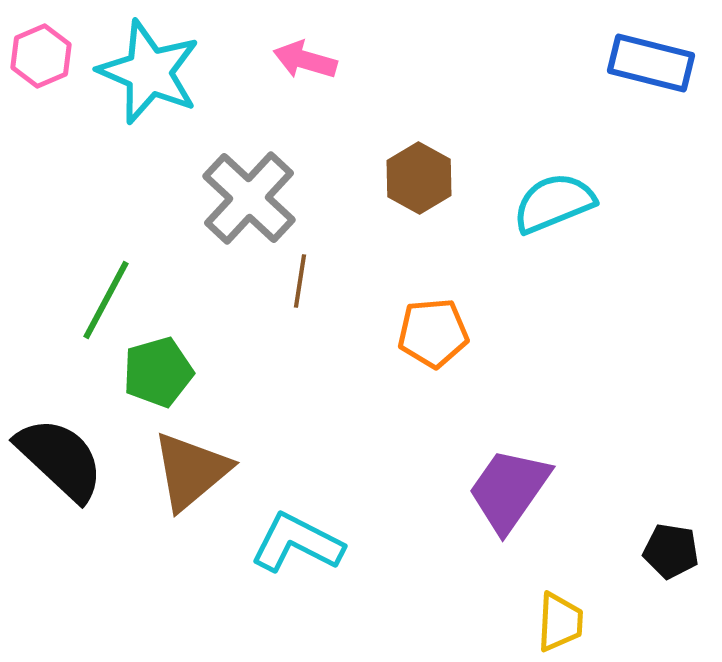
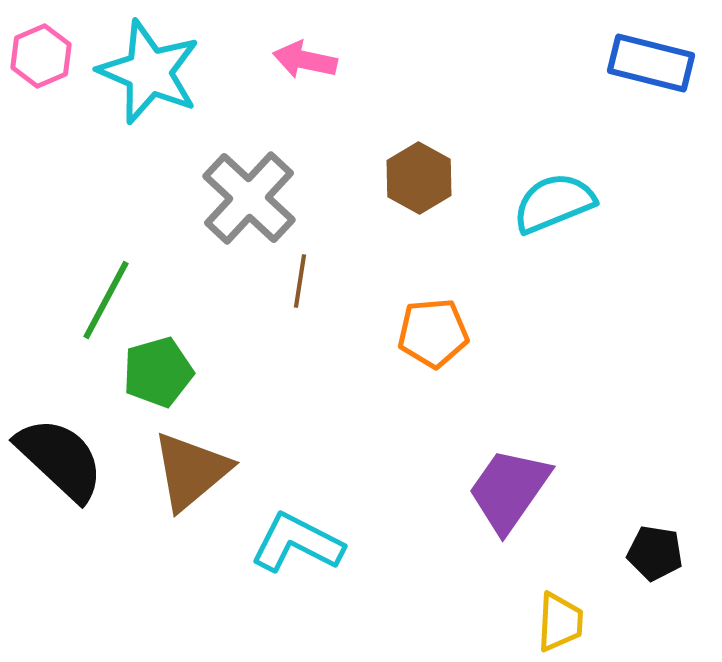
pink arrow: rotated 4 degrees counterclockwise
black pentagon: moved 16 px left, 2 px down
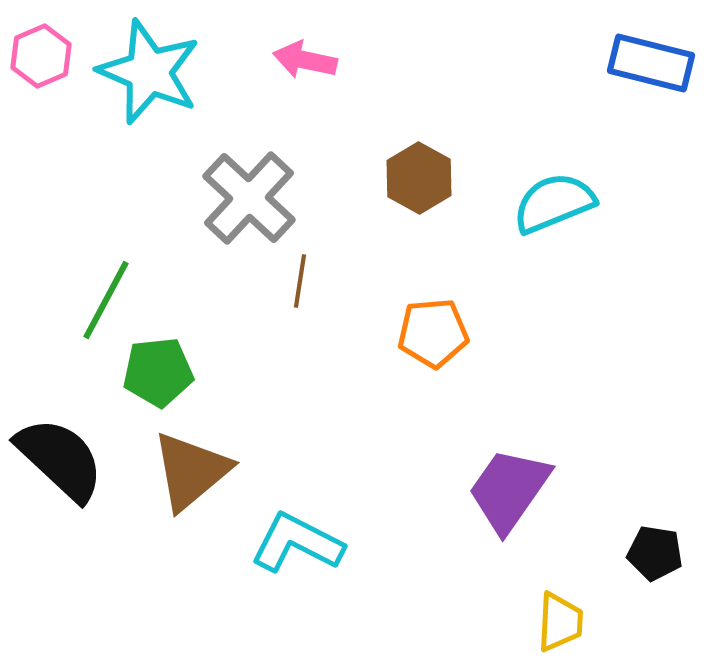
green pentagon: rotated 10 degrees clockwise
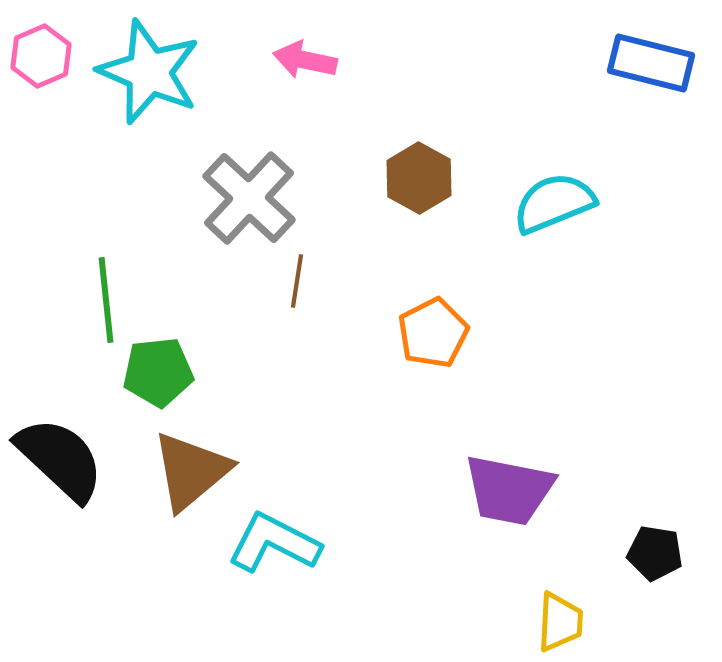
brown line: moved 3 px left
green line: rotated 34 degrees counterclockwise
orange pentagon: rotated 22 degrees counterclockwise
purple trapezoid: rotated 114 degrees counterclockwise
cyan L-shape: moved 23 px left
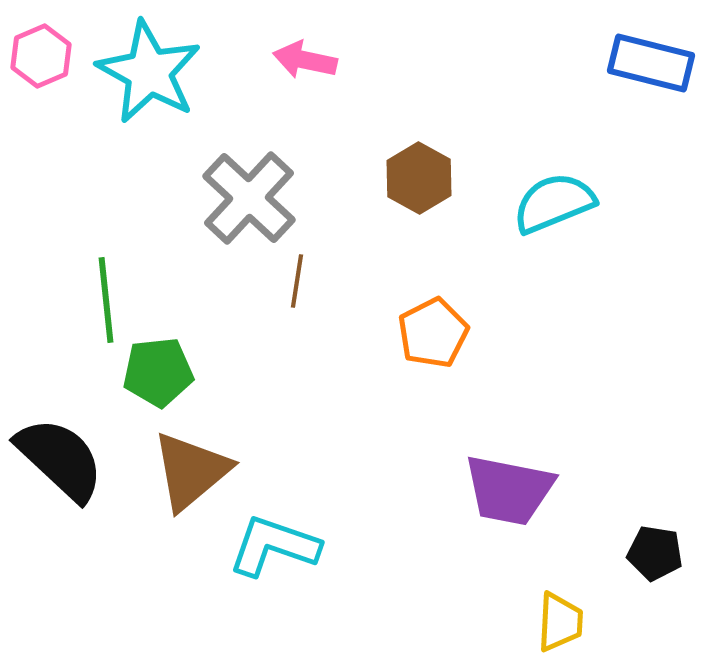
cyan star: rotated 6 degrees clockwise
cyan L-shape: moved 3 px down; rotated 8 degrees counterclockwise
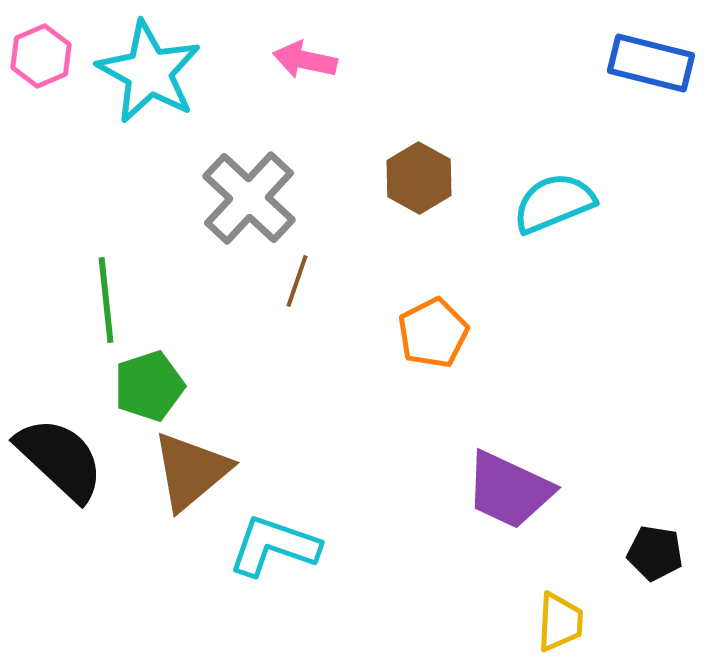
brown line: rotated 10 degrees clockwise
green pentagon: moved 9 px left, 14 px down; rotated 12 degrees counterclockwise
purple trapezoid: rotated 14 degrees clockwise
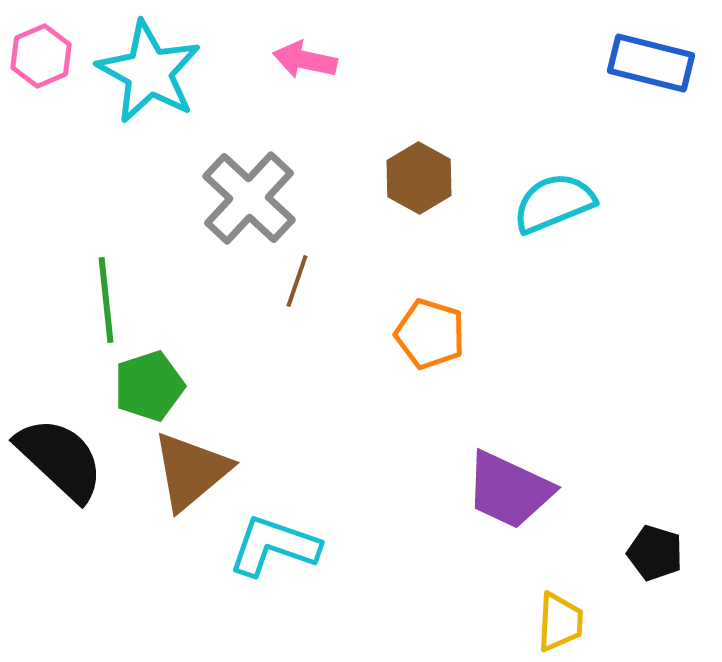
orange pentagon: moved 3 px left, 1 px down; rotated 28 degrees counterclockwise
black pentagon: rotated 8 degrees clockwise
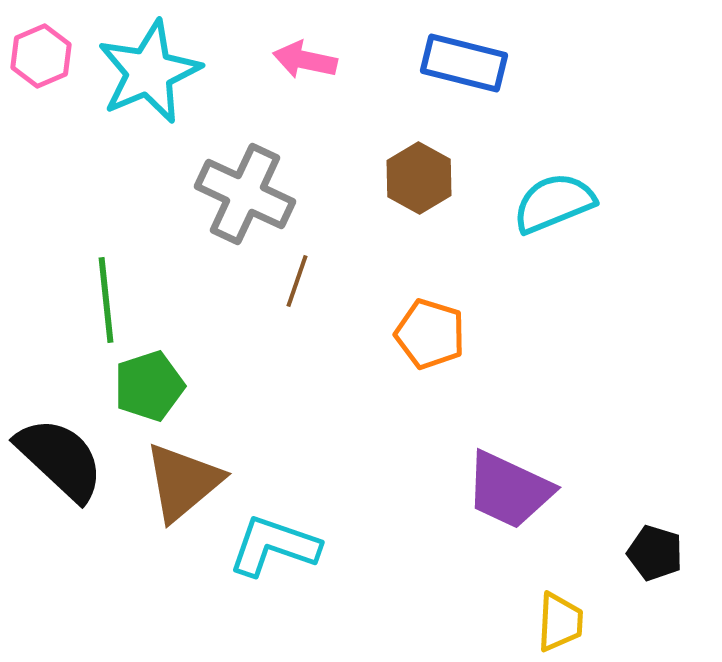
blue rectangle: moved 187 px left
cyan star: rotated 20 degrees clockwise
gray cross: moved 4 px left, 4 px up; rotated 18 degrees counterclockwise
brown triangle: moved 8 px left, 11 px down
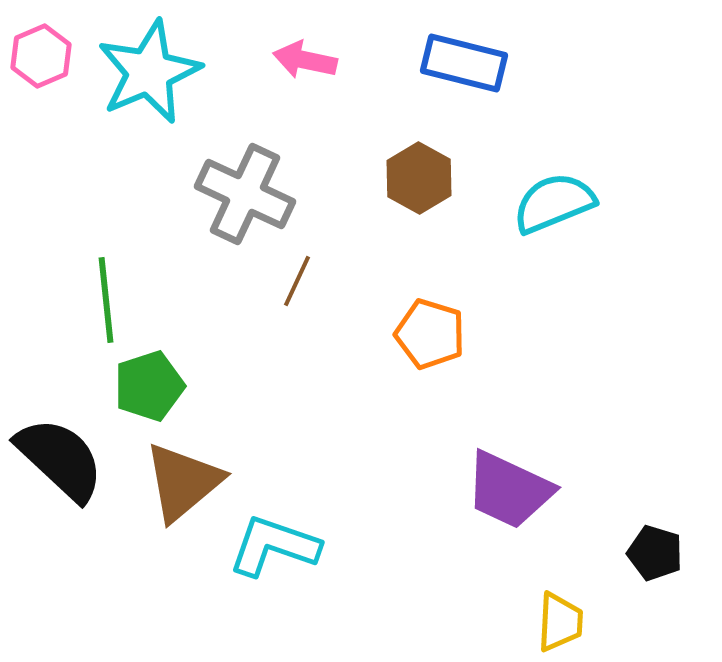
brown line: rotated 6 degrees clockwise
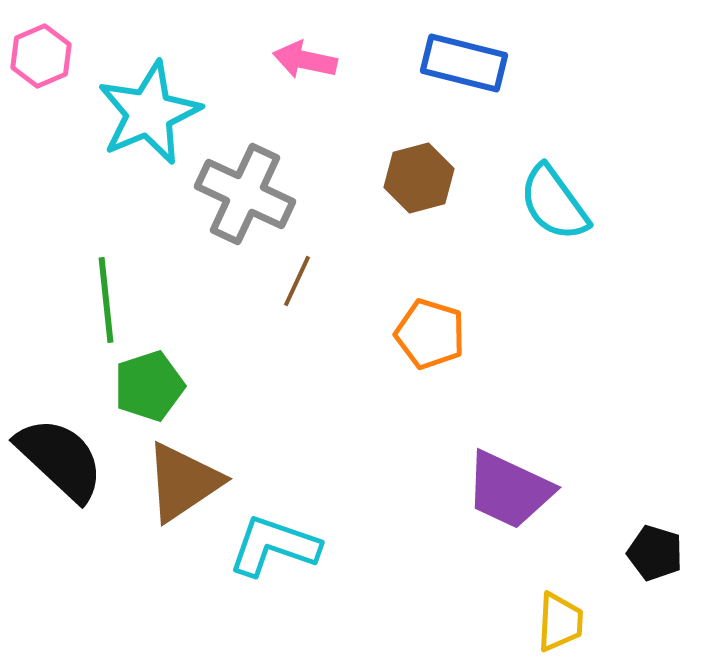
cyan star: moved 41 px down
brown hexagon: rotated 16 degrees clockwise
cyan semicircle: rotated 104 degrees counterclockwise
brown triangle: rotated 6 degrees clockwise
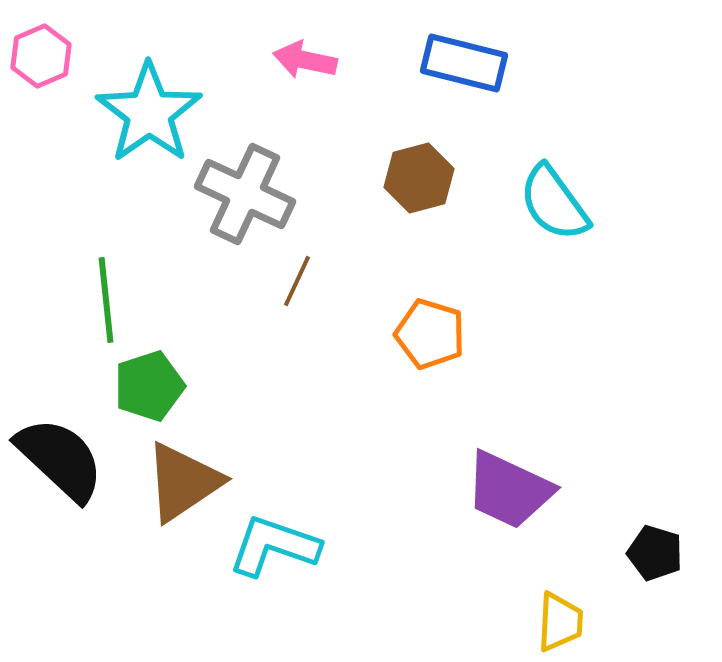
cyan star: rotated 12 degrees counterclockwise
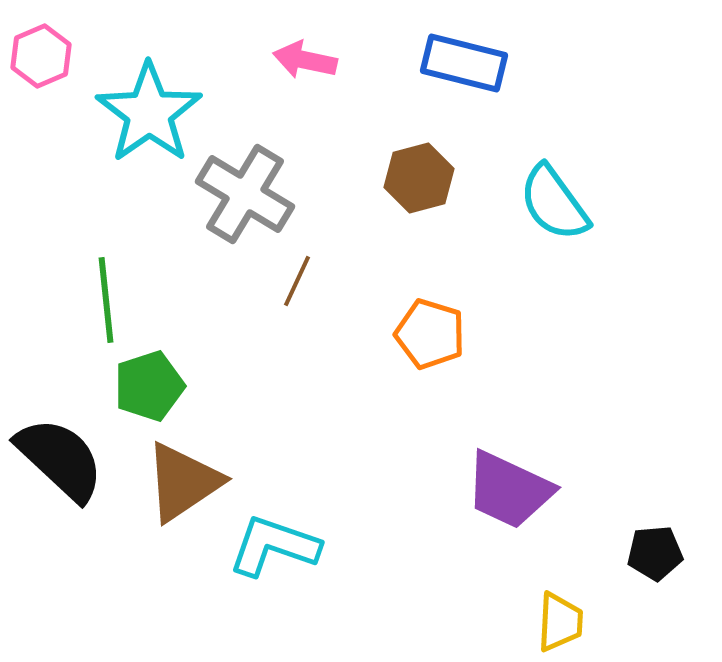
gray cross: rotated 6 degrees clockwise
black pentagon: rotated 22 degrees counterclockwise
